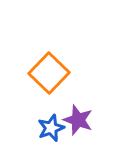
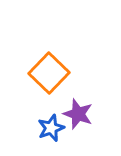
purple star: moved 6 px up
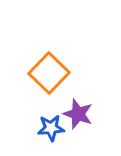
blue star: rotated 16 degrees clockwise
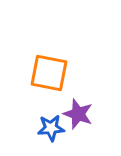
orange square: rotated 33 degrees counterclockwise
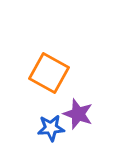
orange square: rotated 18 degrees clockwise
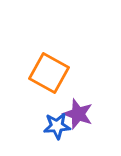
blue star: moved 6 px right, 2 px up
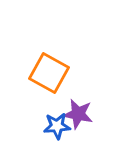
purple star: rotated 8 degrees counterclockwise
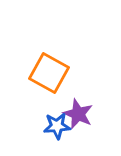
purple star: rotated 12 degrees clockwise
